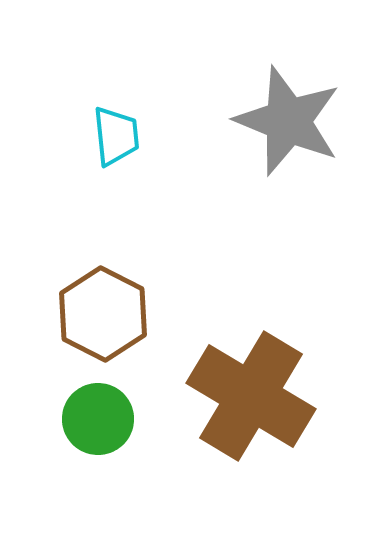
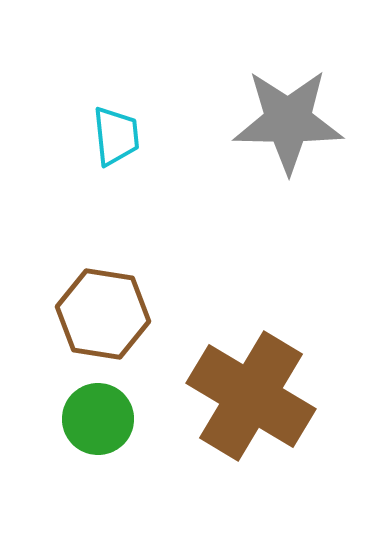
gray star: rotated 21 degrees counterclockwise
brown hexagon: rotated 18 degrees counterclockwise
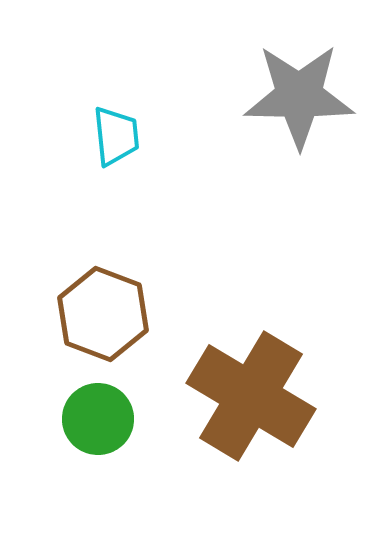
gray star: moved 11 px right, 25 px up
brown hexagon: rotated 12 degrees clockwise
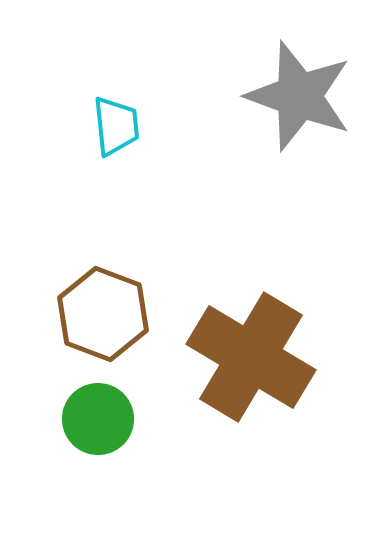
gray star: rotated 19 degrees clockwise
cyan trapezoid: moved 10 px up
brown cross: moved 39 px up
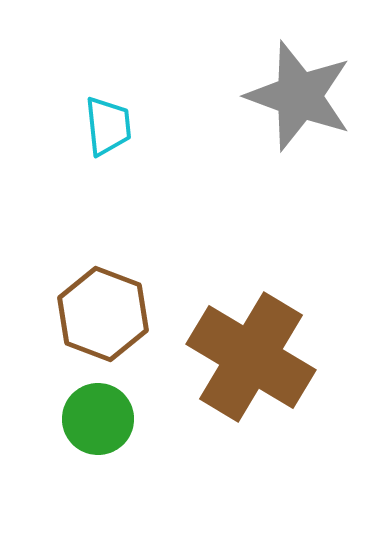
cyan trapezoid: moved 8 px left
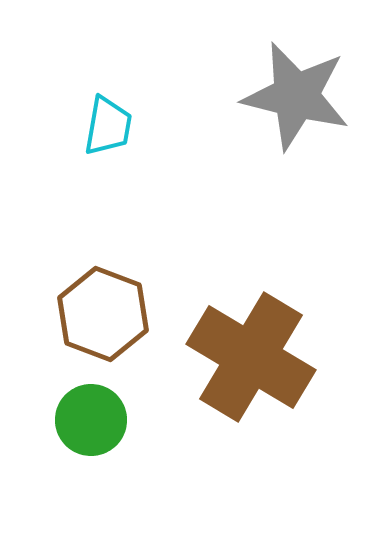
gray star: moved 3 px left; rotated 6 degrees counterclockwise
cyan trapezoid: rotated 16 degrees clockwise
green circle: moved 7 px left, 1 px down
